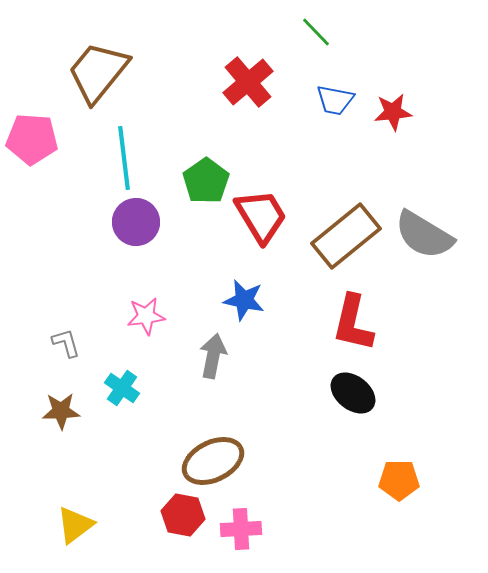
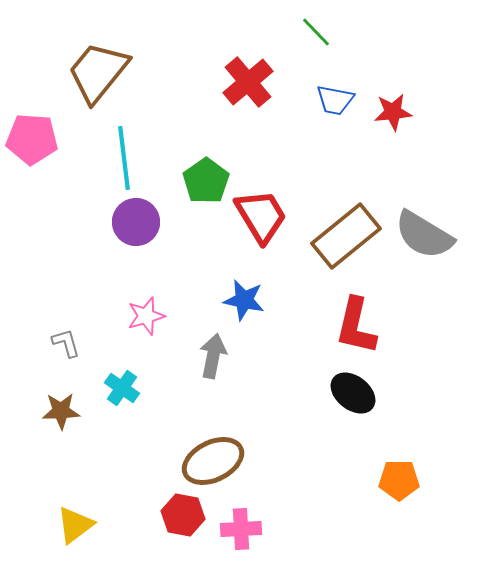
pink star: rotated 9 degrees counterclockwise
red L-shape: moved 3 px right, 3 px down
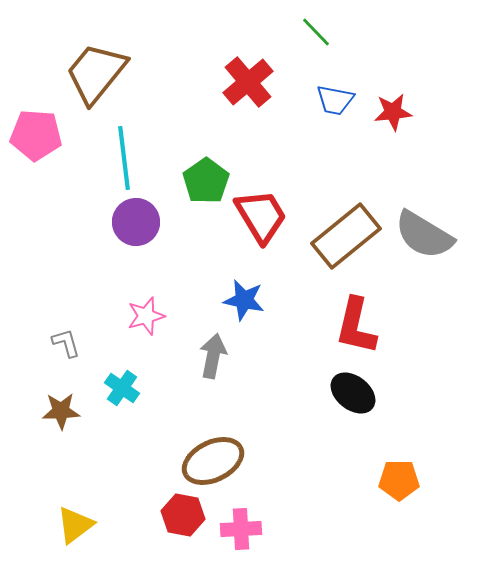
brown trapezoid: moved 2 px left, 1 px down
pink pentagon: moved 4 px right, 4 px up
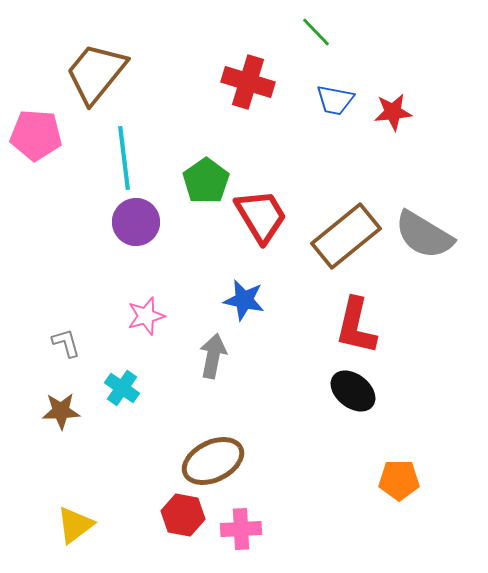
red cross: rotated 33 degrees counterclockwise
black ellipse: moved 2 px up
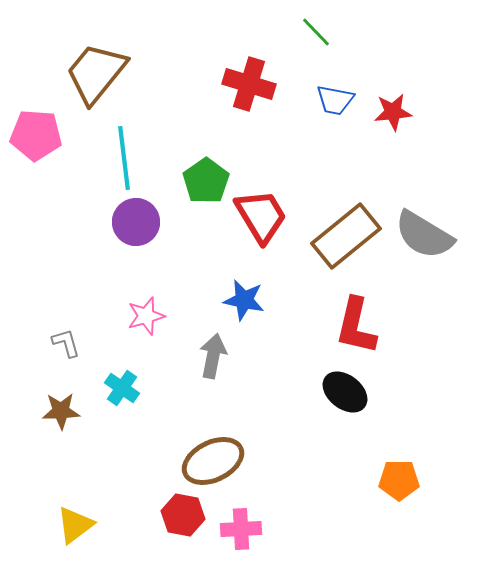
red cross: moved 1 px right, 2 px down
black ellipse: moved 8 px left, 1 px down
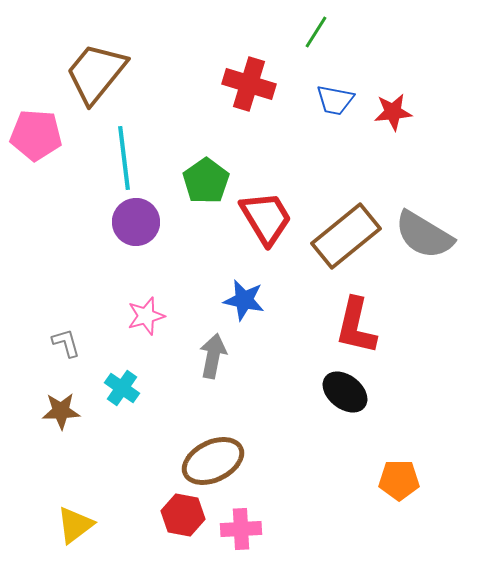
green line: rotated 76 degrees clockwise
red trapezoid: moved 5 px right, 2 px down
